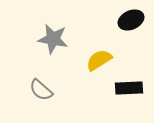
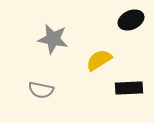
gray semicircle: rotated 30 degrees counterclockwise
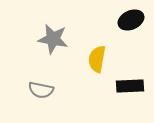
yellow semicircle: moved 2 px left, 1 px up; rotated 48 degrees counterclockwise
black rectangle: moved 1 px right, 2 px up
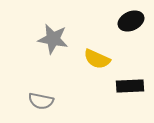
black ellipse: moved 1 px down
yellow semicircle: rotated 76 degrees counterclockwise
gray semicircle: moved 11 px down
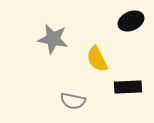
yellow semicircle: rotated 40 degrees clockwise
black rectangle: moved 2 px left, 1 px down
gray semicircle: moved 32 px right
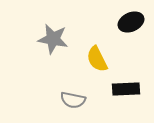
black ellipse: moved 1 px down
black rectangle: moved 2 px left, 2 px down
gray semicircle: moved 1 px up
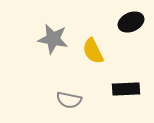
yellow semicircle: moved 4 px left, 8 px up
gray semicircle: moved 4 px left
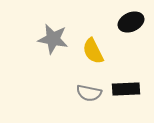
gray semicircle: moved 20 px right, 7 px up
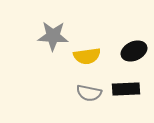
black ellipse: moved 3 px right, 29 px down
gray star: moved 3 px up; rotated 8 degrees counterclockwise
yellow semicircle: moved 6 px left, 5 px down; rotated 72 degrees counterclockwise
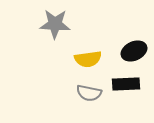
gray star: moved 2 px right, 12 px up
yellow semicircle: moved 1 px right, 3 px down
black rectangle: moved 5 px up
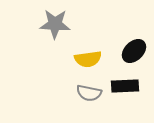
black ellipse: rotated 20 degrees counterclockwise
black rectangle: moved 1 px left, 2 px down
